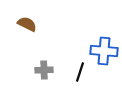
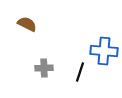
gray cross: moved 2 px up
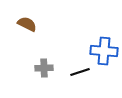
black line: rotated 54 degrees clockwise
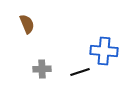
brown semicircle: rotated 42 degrees clockwise
gray cross: moved 2 px left, 1 px down
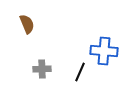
black line: rotated 48 degrees counterclockwise
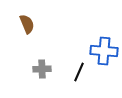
black line: moved 1 px left
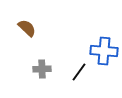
brown semicircle: moved 4 px down; rotated 24 degrees counterclockwise
black line: rotated 12 degrees clockwise
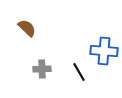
black line: rotated 66 degrees counterclockwise
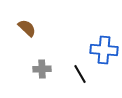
blue cross: moved 1 px up
black line: moved 1 px right, 2 px down
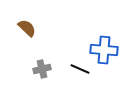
gray cross: rotated 12 degrees counterclockwise
black line: moved 5 px up; rotated 36 degrees counterclockwise
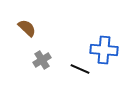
gray cross: moved 9 px up; rotated 18 degrees counterclockwise
